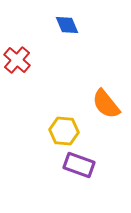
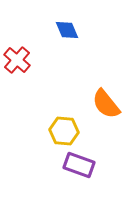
blue diamond: moved 5 px down
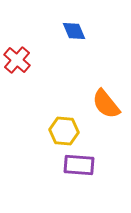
blue diamond: moved 7 px right, 1 px down
purple rectangle: rotated 16 degrees counterclockwise
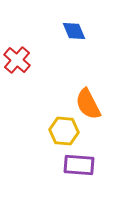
orange semicircle: moved 18 px left; rotated 12 degrees clockwise
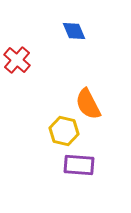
yellow hexagon: rotated 8 degrees clockwise
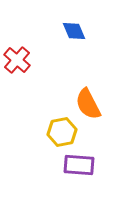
yellow hexagon: moved 2 px left, 1 px down; rotated 24 degrees counterclockwise
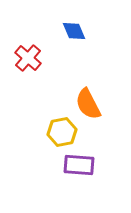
red cross: moved 11 px right, 2 px up
